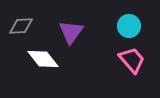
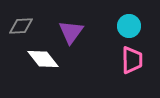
pink trapezoid: rotated 40 degrees clockwise
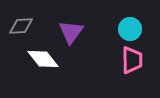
cyan circle: moved 1 px right, 3 px down
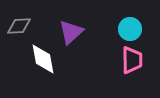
gray diamond: moved 2 px left
purple triangle: rotated 12 degrees clockwise
white diamond: rotated 28 degrees clockwise
